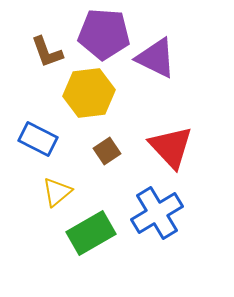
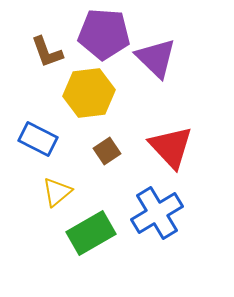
purple triangle: rotated 18 degrees clockwise
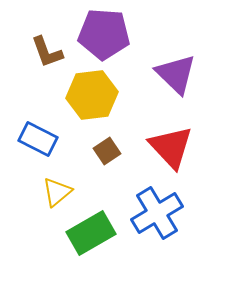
purple triangle: moved 20 px right, 16 px down
yellow hexagon: moved 3 px right, 2 px down
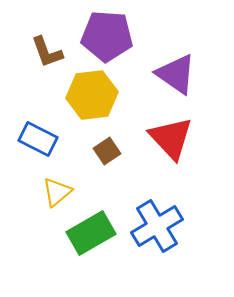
purple pentagon: moved 3 px right, 2 px down
purple triangle: rotated 9 degrees counterclockwise
red triangle: moved 9 px up
blue cross: moved 13 px down
